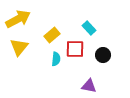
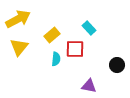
black circle: moved 14 px right, 10 px down
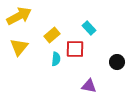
yellow arrow: moved 1 px right, 3 px up
black circle: moved 3 px up
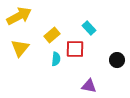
yellow triangle: moved 1 px right, 1 px down
black circle: moved 2 px up
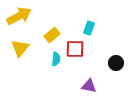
cyan rectangle: rotated 64 degrees clockwise
black circle: moved 1 px left, 3 px down
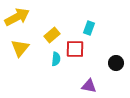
yellow arrow: moved 2 px left, 1 px down
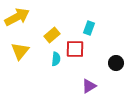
yellow triangle: moved 3 px down
purple triangle: rotated 42 degrees counterclockwise
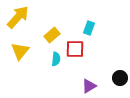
yellow arrow: moved 1 px right; rotated 20 degrees counterclockwise
black circle: moved 4 px right, 15 px down
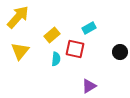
cyan rectangle: rotated 40 degrees clockwise
red square: rotated 12 degrees clockwise
black circle: moved 26 px up
